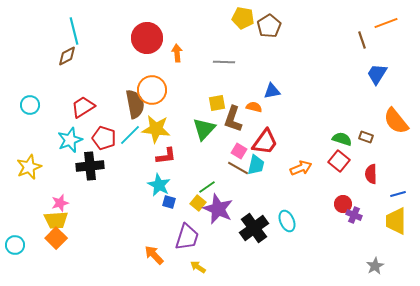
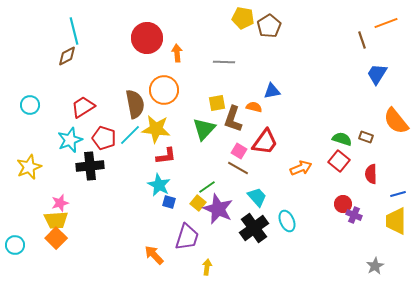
orange circle at (152, 90): moved 12 px right
cyan trapezoid at (256, 165): moved 1 px right, 32 px down; rotated 55 degrees counterclockwise
yellow arrow at (198, 267): moved 9 px right; rotated 63 degrees clockwise
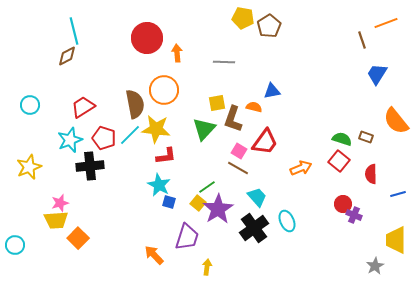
purple star at (218, 209): rotated 16 degrees clockwise
yellow trapezoid at (396, 221): moved 19 px down
orange square at (56, 238): moved 22 px right
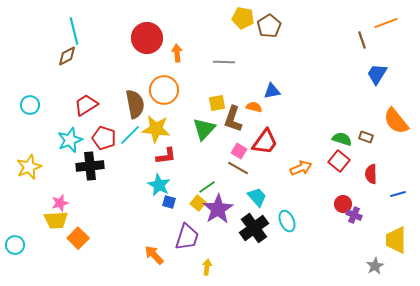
red trapezoid at (83, 107): moved 3 px right, 2 px up
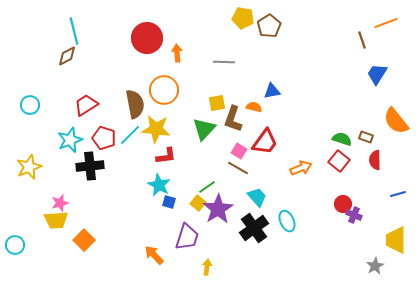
red semicircle at (371, 174): moved 4 px right, 14 px up
orange square at (78, 238): moved 6 px right, 2 px down
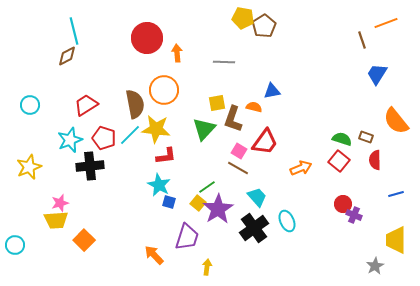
brown pentagon at (269, 26): moved 5 px left
blue line at (398, 194): moved 2 px left
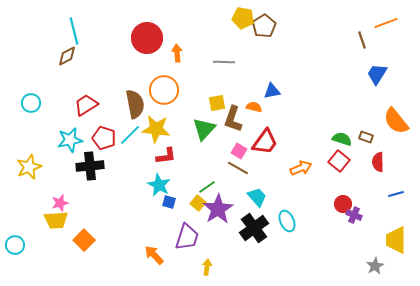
cyan circle at (30, 105): moved 1 px right, 2 px up
cyan star at (70, 140): rotated 10 degrees clockwise
red semicircle at (375, 160): moved 3 px right, 2 px down
